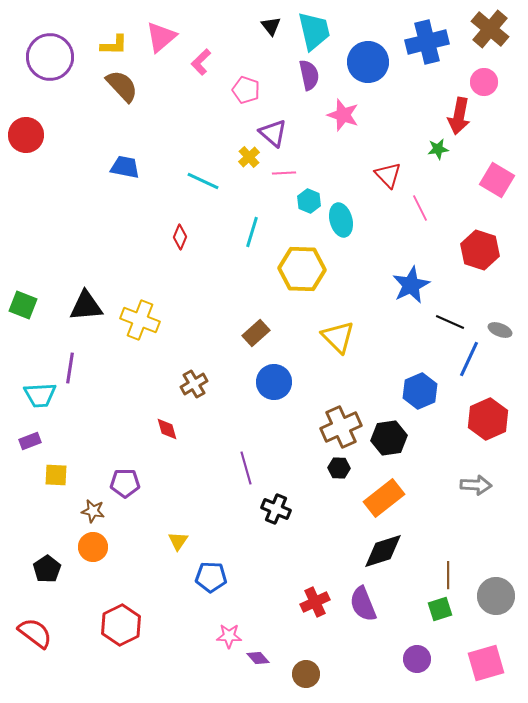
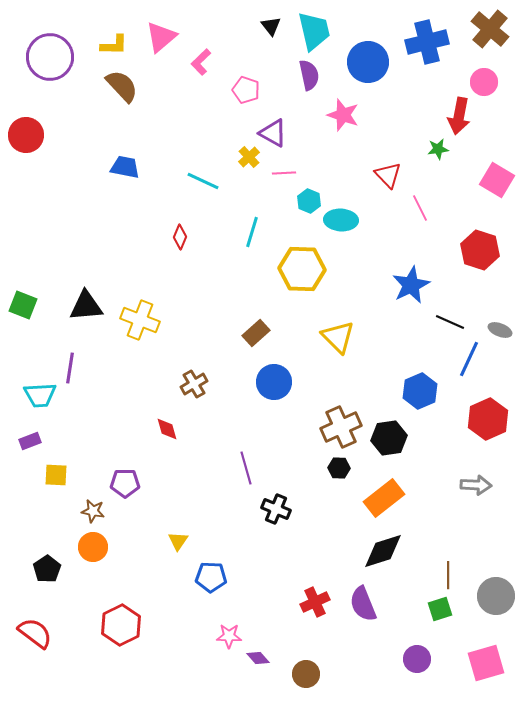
purple triangle at (273, 133): rotated 12 degrees counterclockwise
cyan ellipse at (341, 220): rotated 72 degrees counterclockwise
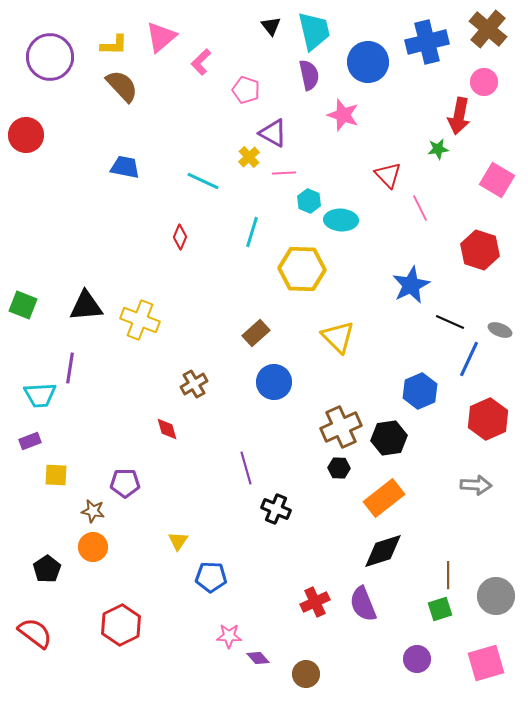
brown cross at (490, 29): moved 2 px left
